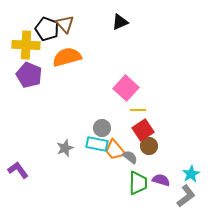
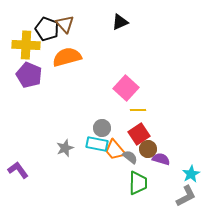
red square: moved 4 px left, 4 px down
brown circle: moved 1 px left, 3 px down
purple semicircle: moved 21 px up
gray L-shape: rotated 10 degrees clockwise
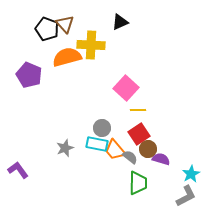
yellow cross: moved 65 px right
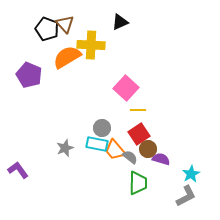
orange semicircle: rotated 16 degrees counterclockwise
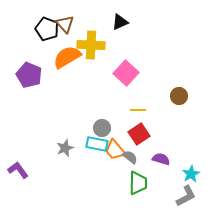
pink square: moved 15 px up
brown circle: moved 31 px right, 53 px up
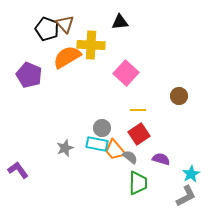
black triangle: rotated 18 degrees clockwise
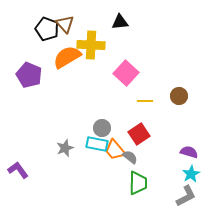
yellow line: moved 7 px right, 9 px up
purple semicircle: moved 28 px right, 7 px up
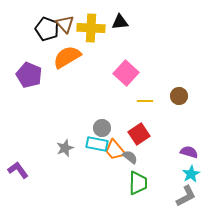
yellow cross: moved 17 px up
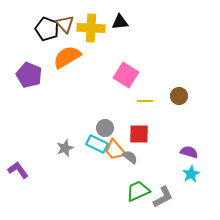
pink square: moved 2 px down; rotated 10 degrees counterclockwise
gray circle: moved 3 px right
red square: rotated 35 degrees clockwise
cyan rectangle: rotated 15 degrees clockwise
green trapezoid: moved 8 px down; rotated 115 degrees counterclockwise
gray L-shape: moved 23 px left, 1 px down
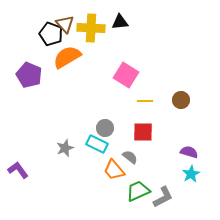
black pentagon: moved 4 px right, 5 px down
brown circle: moved 2 px right, 4 px down
red square: moved 4 px right, 2 px up
orange trapezoid: moved 1 px left, 20 px down
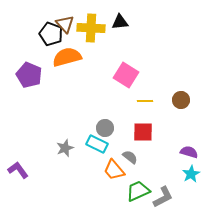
orange semicircle: rotated 16 degrees clockwise
